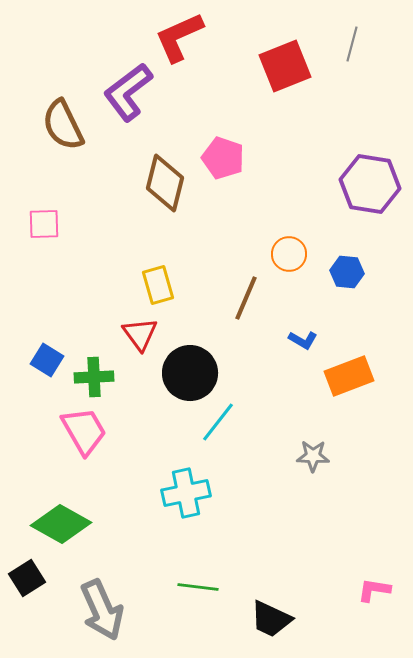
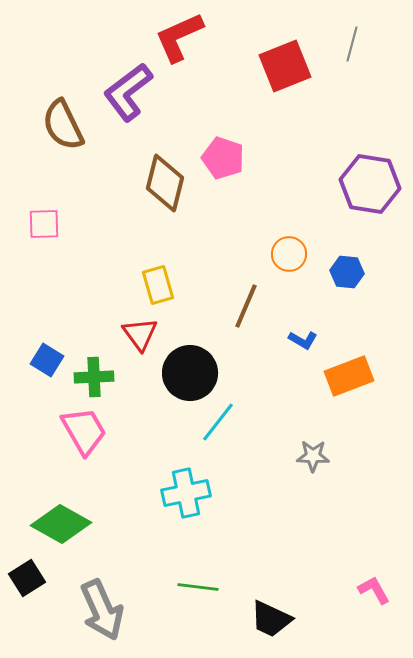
brown line: moved 8 px down
pink L-shape: rotated 52 degrees clockwise
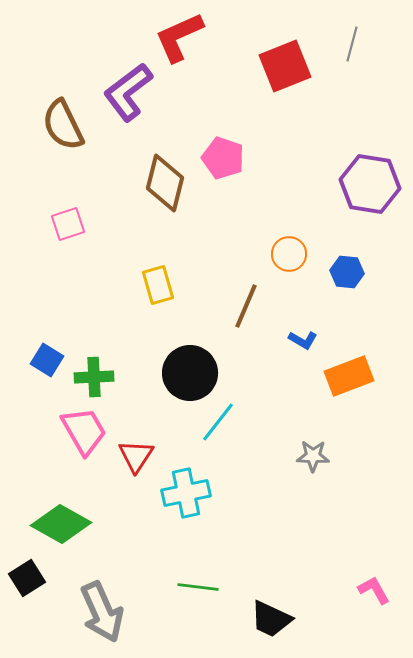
pink square: moved 24 px right; rotated 16 degrees counterclockwise
red triangle: moved 4 px left, 122 px down; rotated 9 degrees clockwise
gray arrow: moved 2 px down
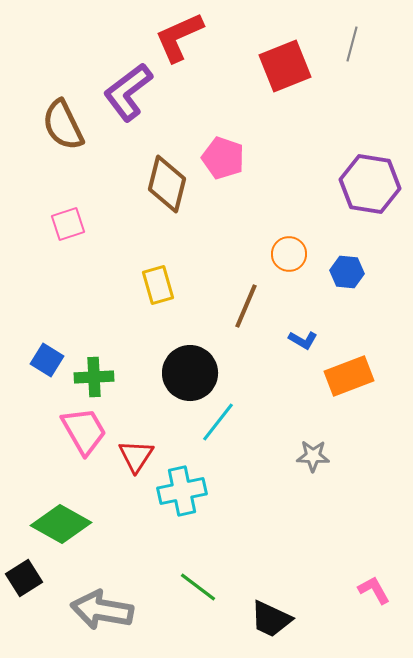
brown diamond: moved 2 px right, 1 px down
cyan cross: moved 4 px left, 2 px up
black square: moved 3 px left
green line: rotated 30 degrees clockwise
gray arrow: moved 2 px up; rotated 124 degrees clockwise
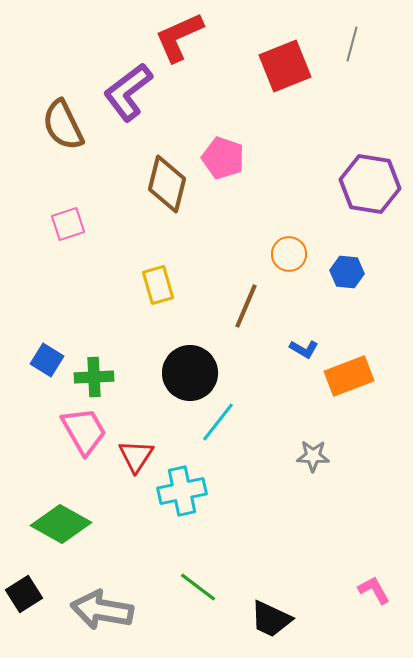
blue L-shape: moved 1 px right, 9 px down
black square: moved 16 px down
